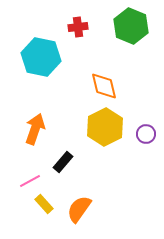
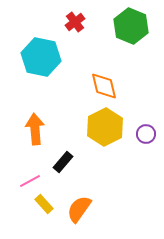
red cross: moved 3 px left, 5 px up; rotated 30 degrees counterclockwise
orange arrow: rotated 24 degrees counterclockwise
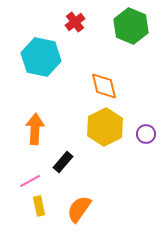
orange arrow: rotated 8 degrees clockwise
yellow rectangle: moved 5 px left, 2 px down; rotated 30 degrees clockwise
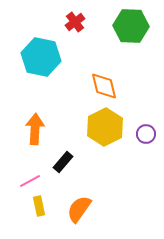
green hexagon: rotated 20 degrees counterclockwise
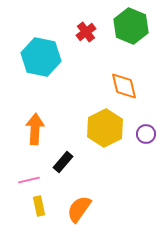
red cross: moved 11 px right, 10 px down
green hexagon: rotated 20 degrees clockwise
orange diamond: moved 20 px right
yellow hexagon: moved 1 px down
pink line: moved 1 px left, 1 px up; rotated 15 degrees clockwise
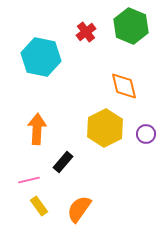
orange arrow: moved 2 px right
yellow rectangle: rotated 24 degrees counterclockwise
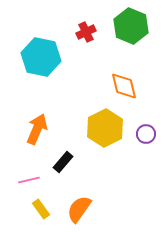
red cross: rotated 12 degrees clockwise
orange arrow: rotated 20 degrees clockwise
yellow rectangle: moved 2 px right, 3 px down
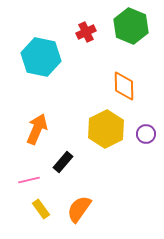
orange diamond: rotated 12 degrees clockwise
yellow hexagon: moved 1 px right, 1 px down
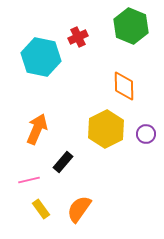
red cross: moved 8 px left, 5 px down
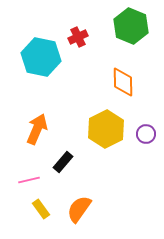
orange diamond: moved 1 px left, 4 px up
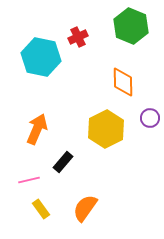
purple circle: moved 4 px right, 16 px up
orange semicircle: moved 6 px right, 1 px up
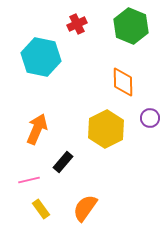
red cross: moved 1 px left, 13 px up
